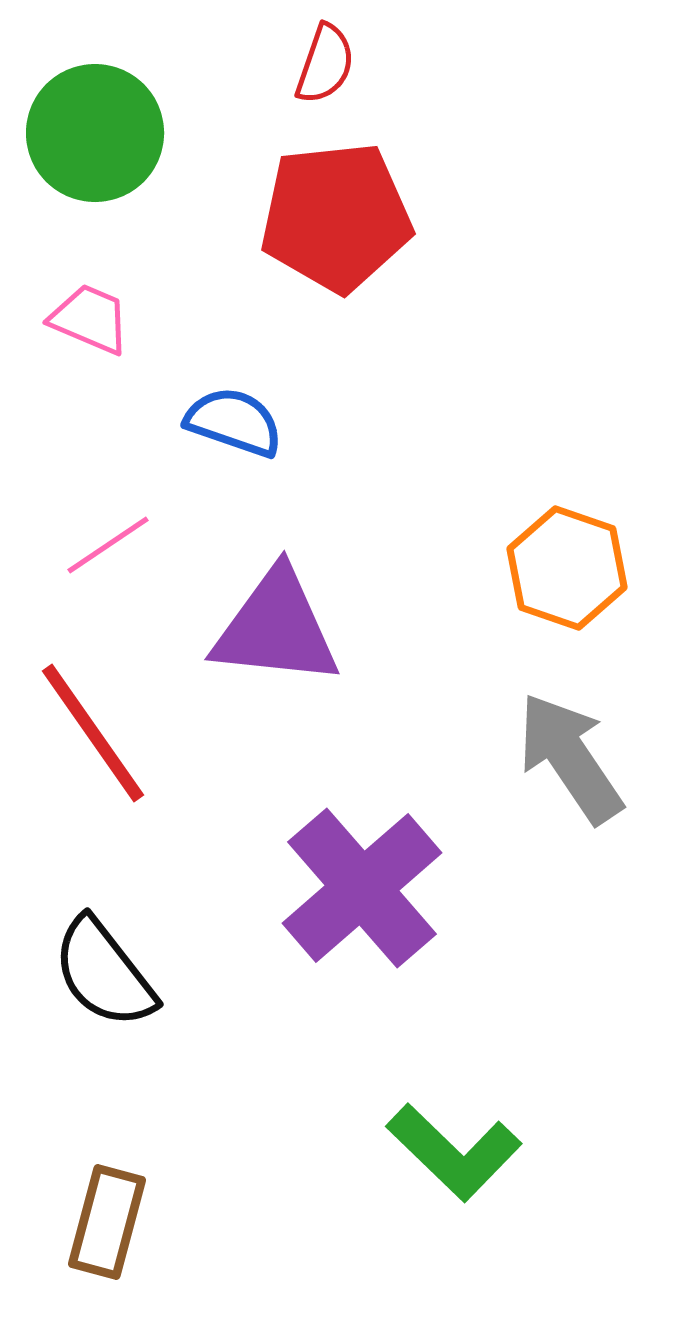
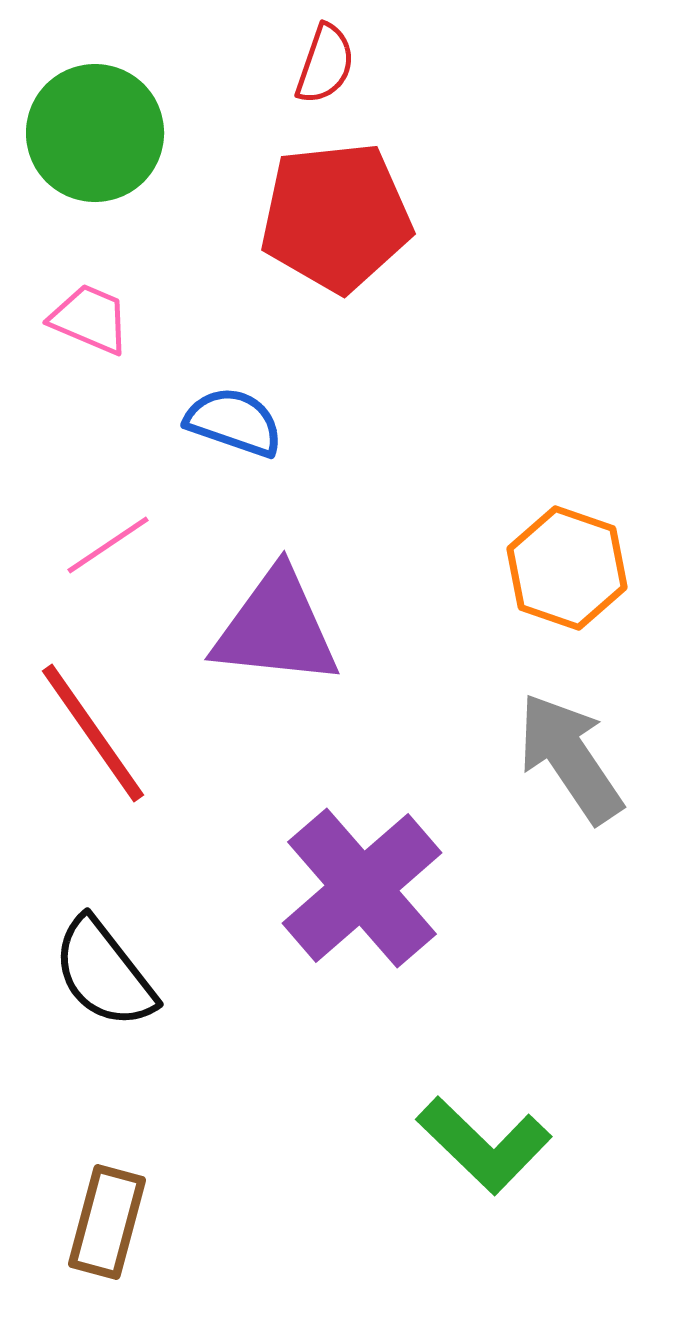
green L-shape: moved 30 px right, 7 px up
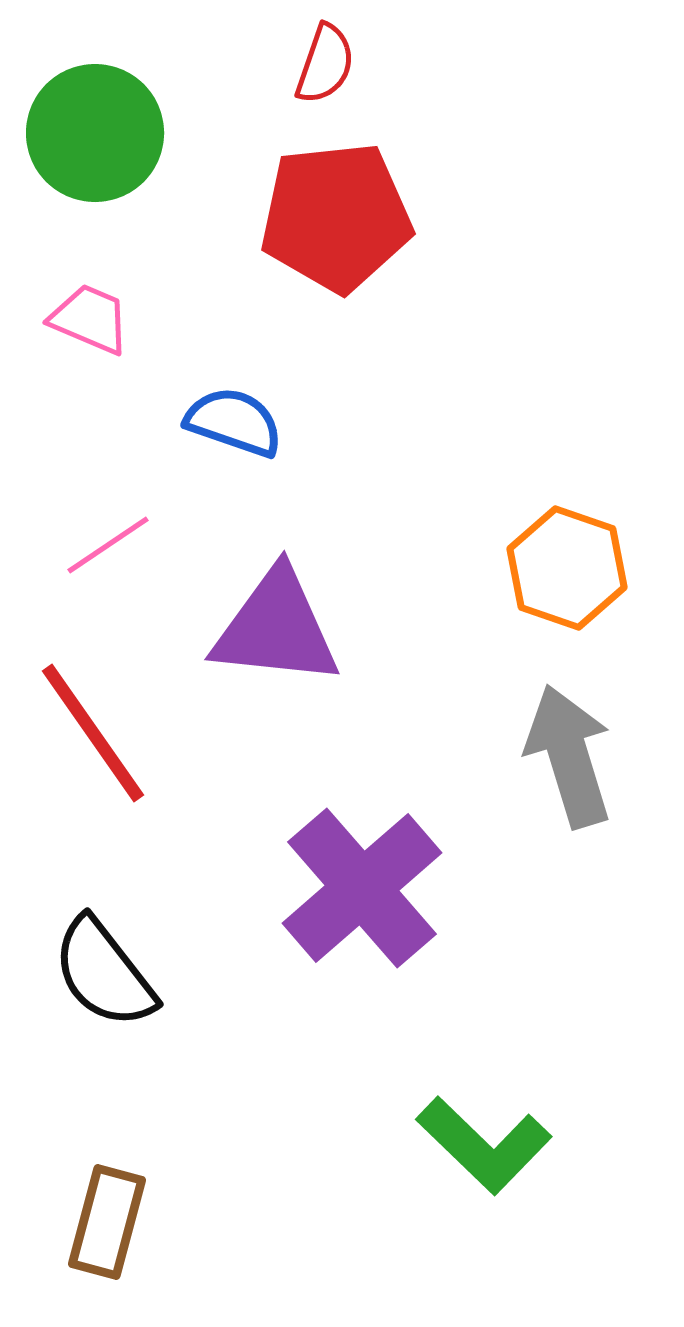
gray arrow: moved 1 px left, 2 px up; rotated 17 degrees clockwise
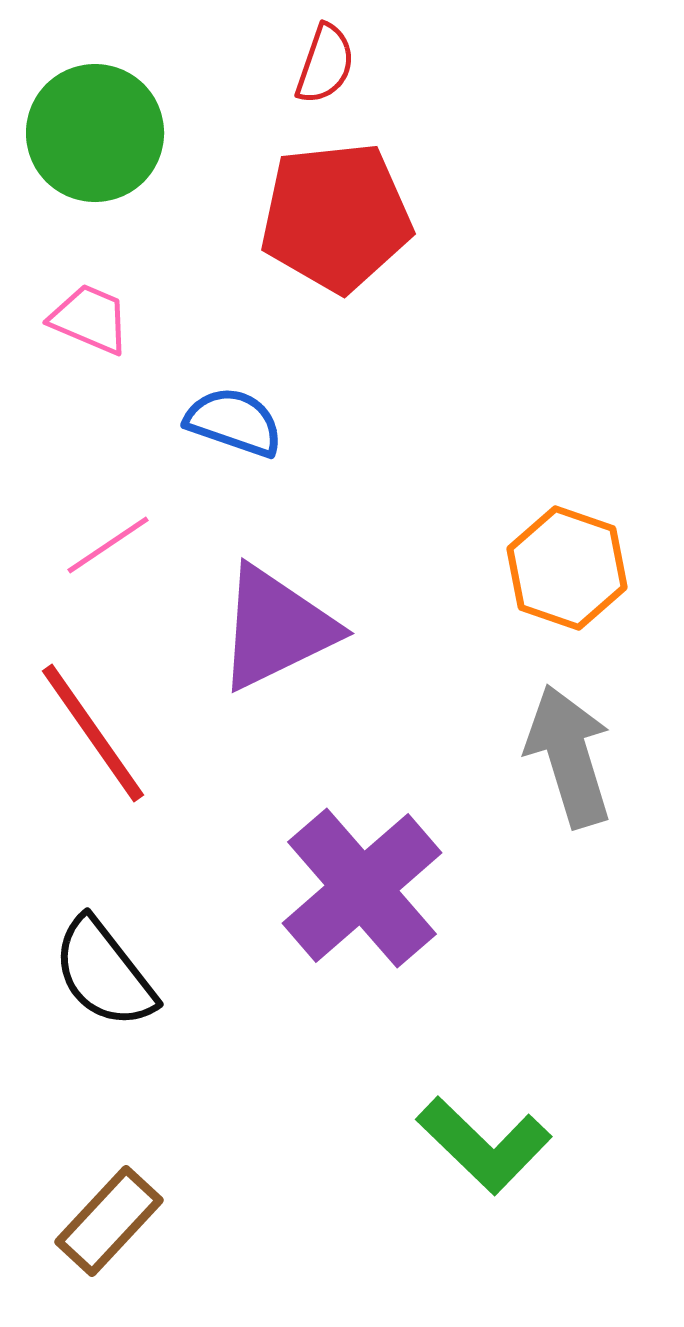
purple triangle: rotated 32 degrees counterclockwise
brown rectangle: moved 2 px right, 1 px up; rotated 28 degrees clockwise
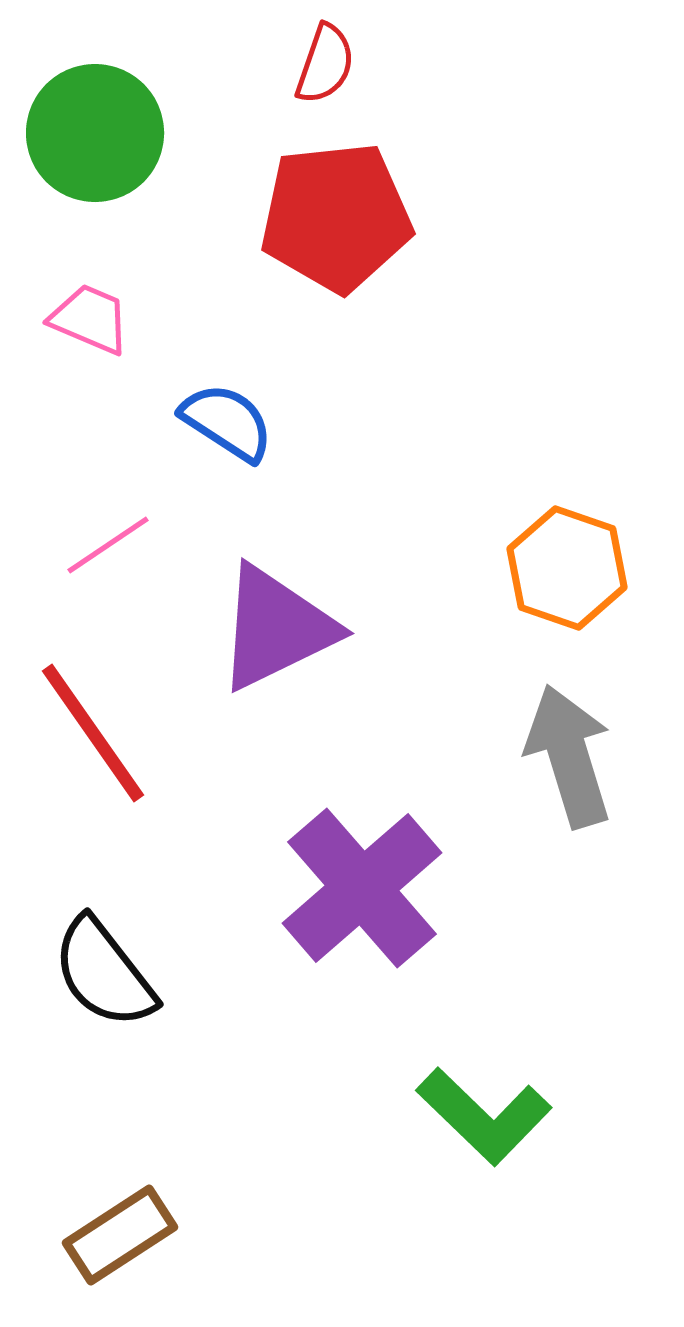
blue semicircle: moved 7 px left; rotated 14 degrees clockwise
green L-shape: moved 29 px up
brown rectangle: moved 11 px right, 14 px down; rotated 14 degrees clockwise
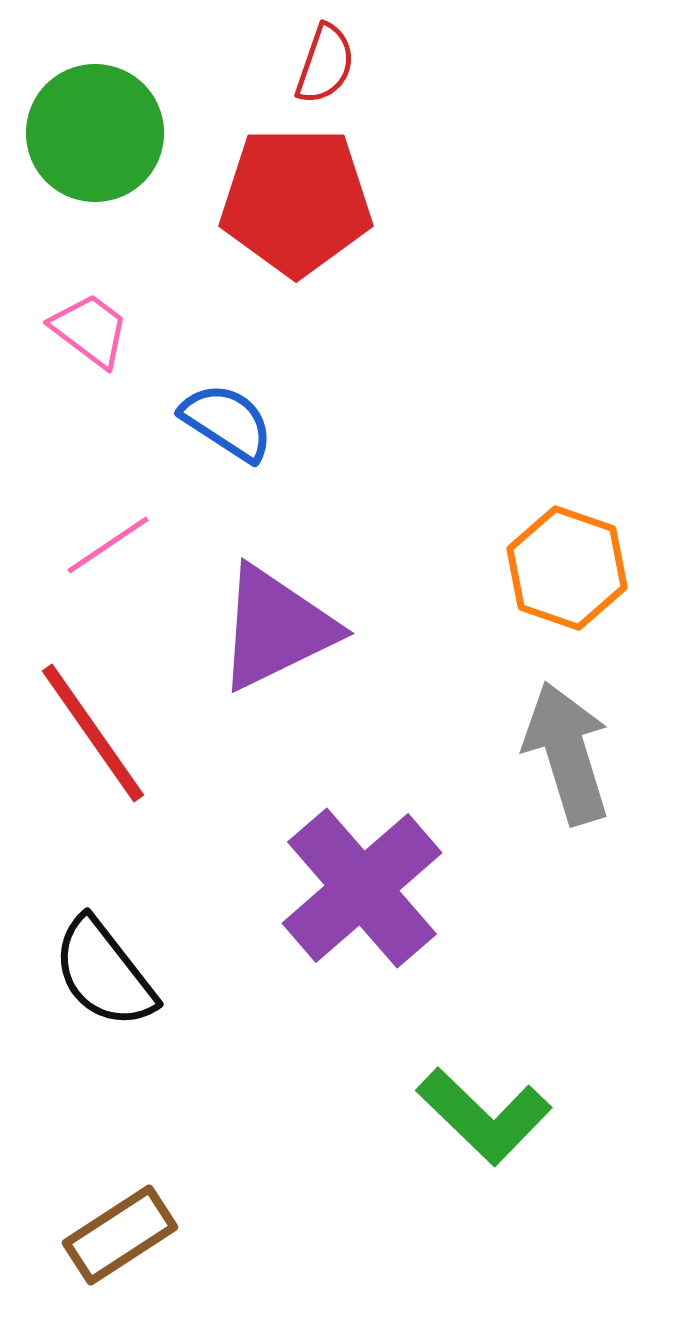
red pentagon: moved 40 px left, 16 px up; rotated 6 degrees clockwise
pink trapezoid: moved 11 px down; rotated 14 degrees clockwise
gray arrow: moved 2 px left, 3 px up
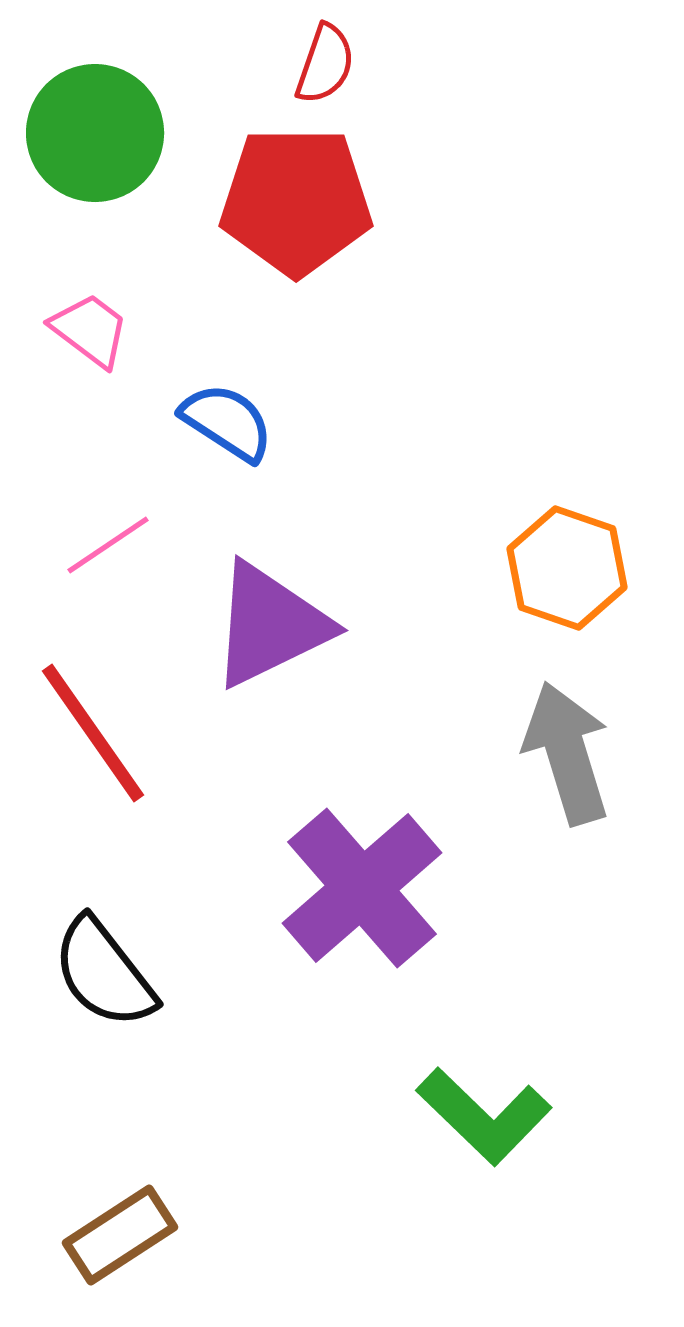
purple triangle: moved 6 px left, 3 px up
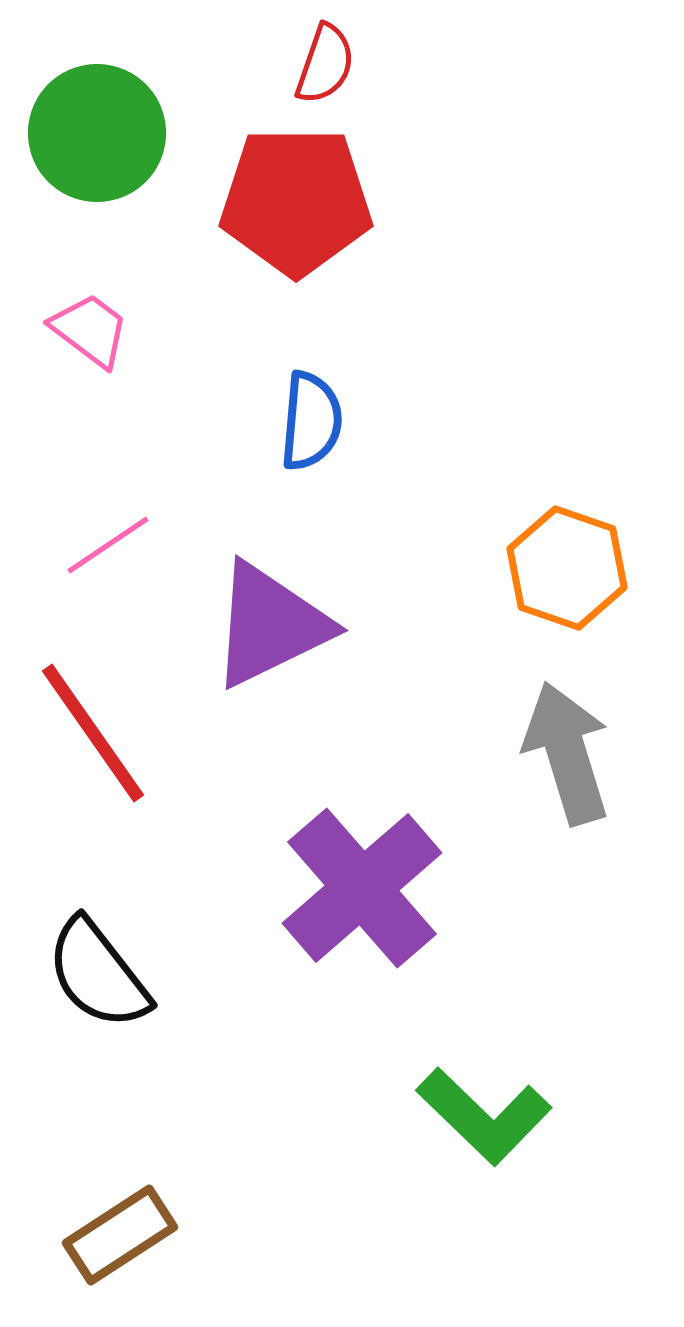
green circle: moved 2 px right
blue semicircle: moved 84 px right, 1 px up; rotated 62 degrees clockwise
black semicircle: moved 6 px left, 1 px down
